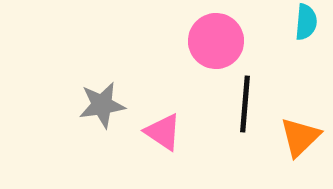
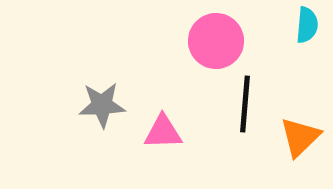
cyan semicircle: moved 1 px right, 3 px down
gray star: rotated 6 degrees clockwise
pink triangle: rotated 36 degrees counterclockwise
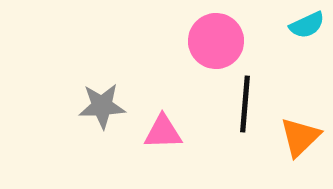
cyan semicircle: rotated 60 degrees clockwise
gray star: moved 1 px down
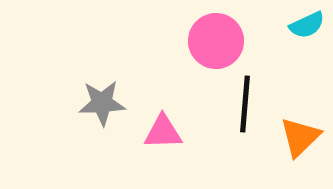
gray star: moved 3 px up
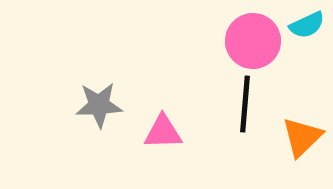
pink circle: moved 37 px right
gray star: moved 3 px left, 2 px down
orange triangle: moved 2 px right
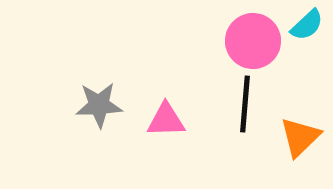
cyan semicircle: rotated 18 degrees counterclockwise
pink triangle: moved 3 px right, 12 px up
orange triangle: moved 2 px left
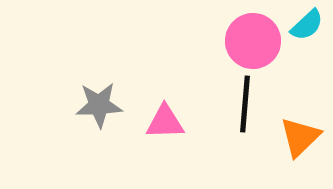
pink triangle: moved 1 px left, 2 px down
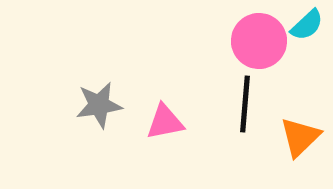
pink circle: moved 6 px right
gray star: rotated 6 degrees counterclockwise
pink triangle: rotated 9 degrees counterclockwise
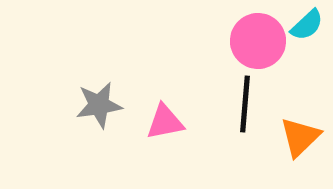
pink circle: moved 1 px left
